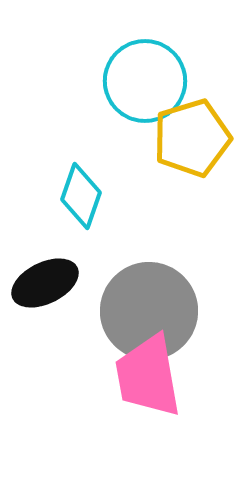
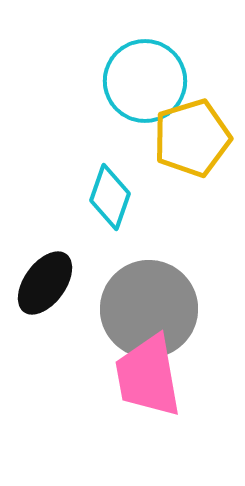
cyan diamond: moved 29 px right, 1 px down
black ellipse: rotated 28 degrees counterclockwise
gray circle: moved 2 px up
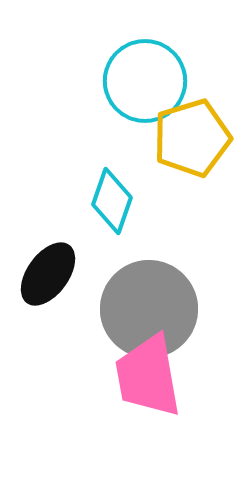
cyan diamond: moved 2 px right, 4 px down
black ellipse: moved 3 px right, 9 px up
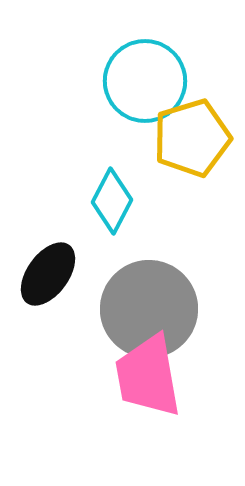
cyan diamond: rotated 8 degrees clockwise
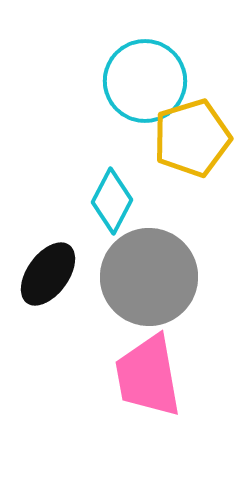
gray circle: moved 32 px up
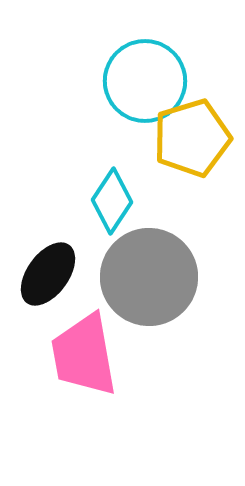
cyan diamond: rotated 6 degrees clockwise
pink trapezoid: moved 64 px left, 21 px up
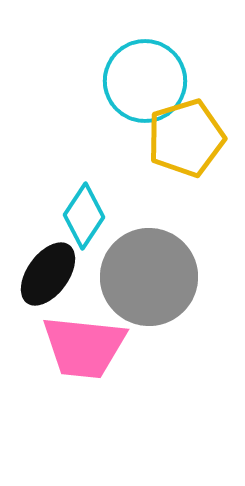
yellow pentagon: moved 6 px left
cyan diamond: moved 28 px left, 15 px down
pink trapezoid: moved 8 px up; rotated 74 degrees counterclockwise
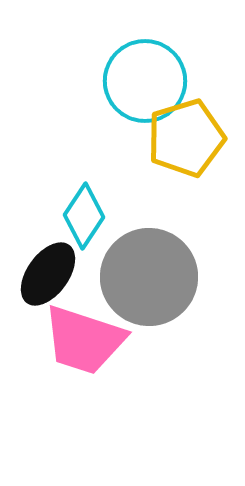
pink trapezoid: moved 7 px up; rotated 12 degrees clockwise
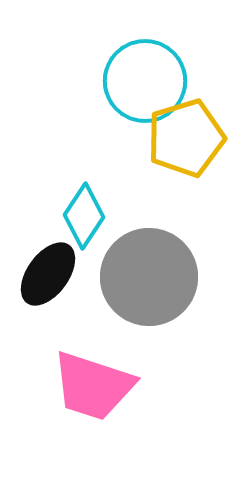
pink trapezoid: moved 9 px right, 46 px down
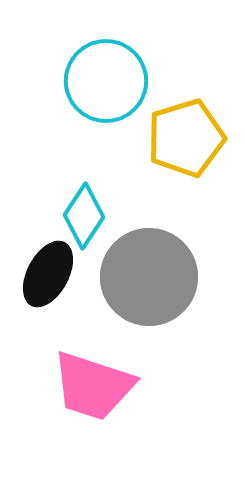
cyan circle: moved 39 px left
black ellipse: rotated 8 degrees counterclockwise
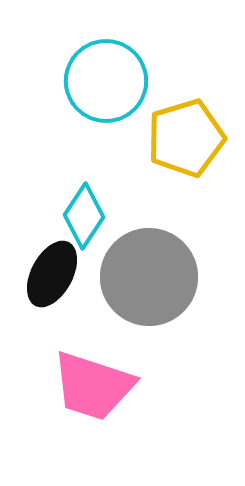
black ellipse: moved 4 px right
